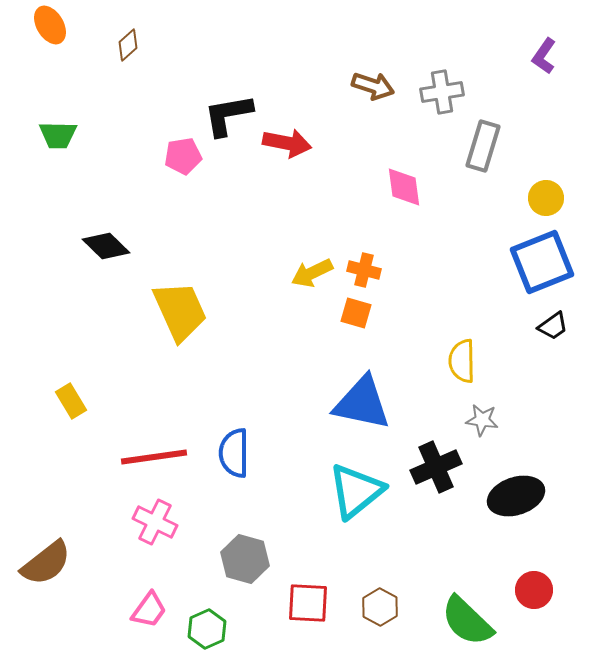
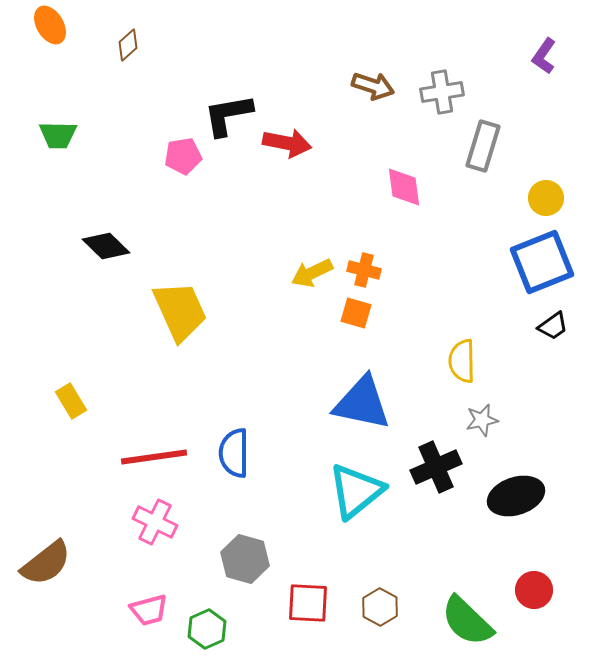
gray star: rotated 20 degrees counterclockwise
pink trapezoid: rotated 39 degrees clockwise
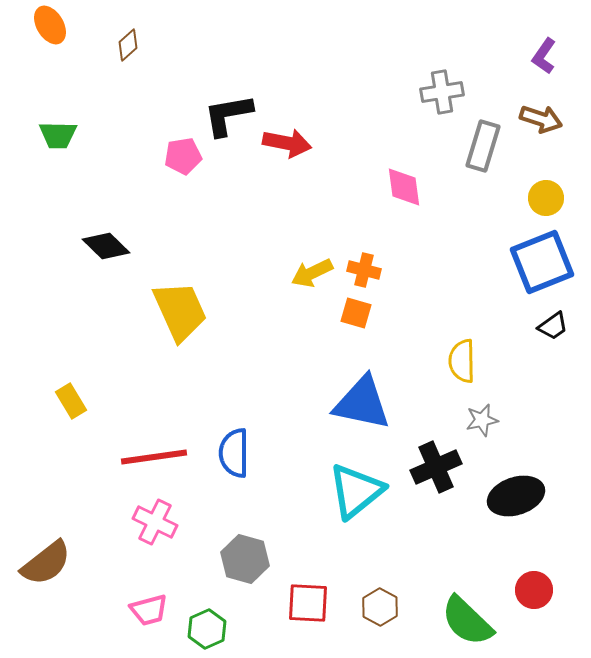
brown arrow: moved 168 px right, 33 px down
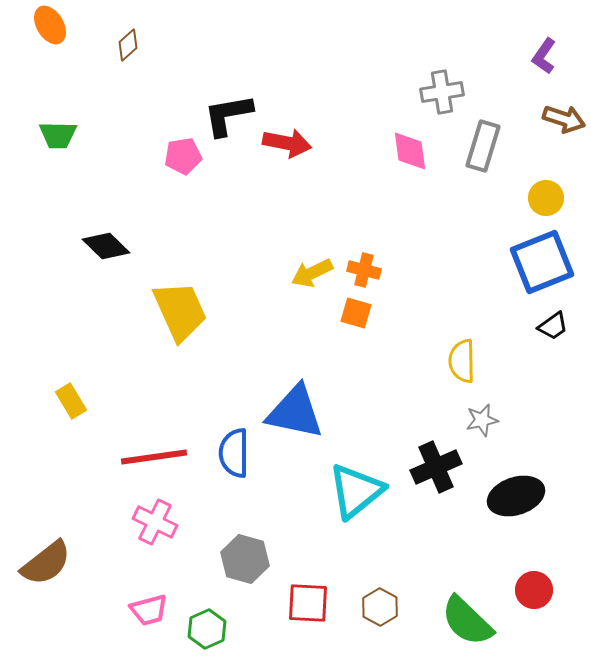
brown arrow: moved 23 px right
pink diamond: moved 6 px right, 36 px up
blue triangle: moved 67 px left, 9 px down
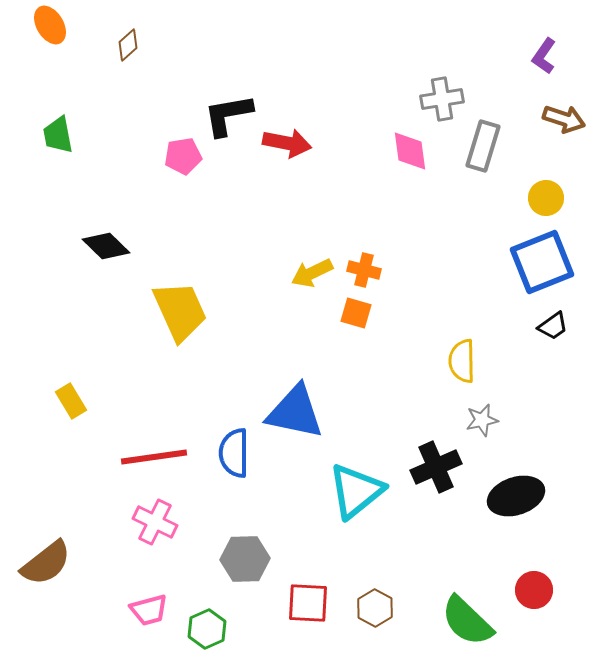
gray cross: moved 7 px down
green trapezoid: rotated 78 degrees clockwise
gray hexagon: rotated 18 degrees counterclockwise
brown hexagon: moved 5 px left, 1 px down
